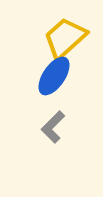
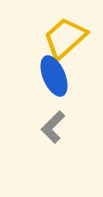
blue ellipse: rotated 57 degrees counterclockwise
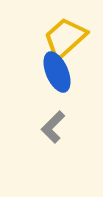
blue ellipse: moved 3 px right, 4 px up
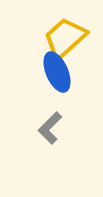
gray L-shape: moved 3 px left, 1 px down
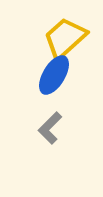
blue ellipse: moved 3 px left, 3 px down; rotated 54 degrees clockwise
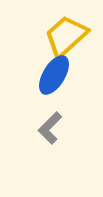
yellow trapezoid: moved 1 px right, 2 px up
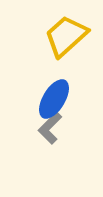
blue ellipse: moved 24 px down
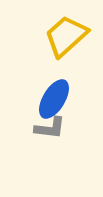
gray L-shape: rotated 128 degrees counterclockwise
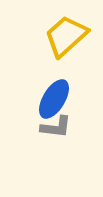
gray L-shape: moved 6 px right, 1 px up
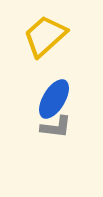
yellow trapezoid: moved 21 px left
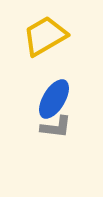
yellow trapezoid: rotated 12 degrees clockwise
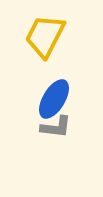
yellow trapezoid: rotated 33 degrees counterclockwise
